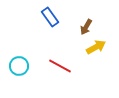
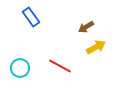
blue rectangle: moved 19 px left
brown arrow: rotated 28 degrees clockwise
cyan circle: moved 1 px right, 2 px down
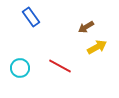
yellow arrow: moved 1 px right
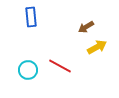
blue rectangle: rotated 30 degrees clockwise
cyan circle: moved 8 px right, 2 px down
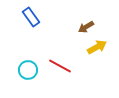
blue rectangle: rotated 30 degrees counterclockwise
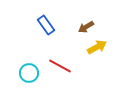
blue rectangle: moved 15 px right, 8 px down
cyan circle: moved 1 px right, 3 px down
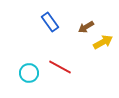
blue rectangle: moved 4 px right, 3 px up
yellow arrow: moved 6 px right, 5 px up
red line: moved 1 px down
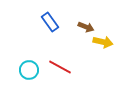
brown arrow: rotated 126 degrees counterclockwise
yellow arrow: rotated 42 degrees clockwise
cyan circle: moved 3 px up
